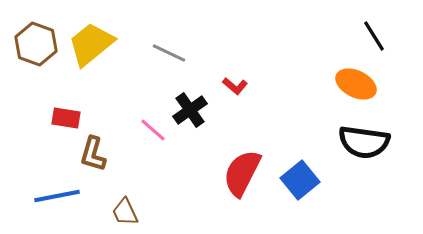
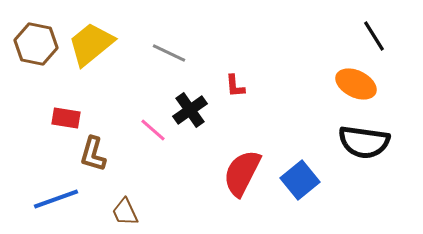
brown hexagon: rotated 9 degrees counterclockwise
red L-shape: rotated 45 degrees clockwise
blue line: moved 1 px left, 3 px down; rotated 9 degrees counterclockwise
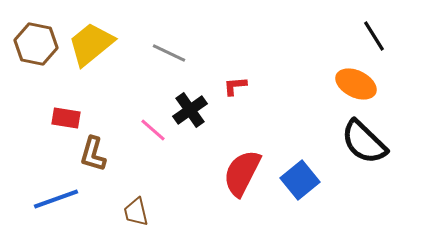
red L-shape: rotated 90 degrees clockwise
black semicircle: rotated 36 degrees clockwise
brown trapezoid: moved 11 px right; rotated 12 degrees clockwise
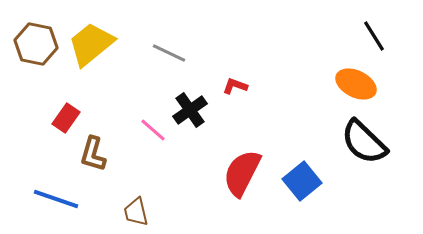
red L-shape: rotated 25 degrees clockwise
red rectangle: rotated 64 degrees counterclockwise
blue square: moved 2 px right, 1 px down
blue line: rotated 39 degrees clockwise
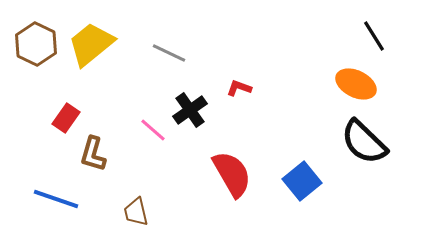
brown hexagon: rotated 15 degrees clockwise
red L-shape: moved 4 px right, 2 px down
red semicircle: moved 10 px left, 1 px down; rotated 123 degrees clockwise
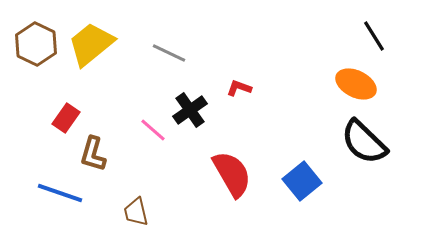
blue line: moved 4 px right, 6 px up
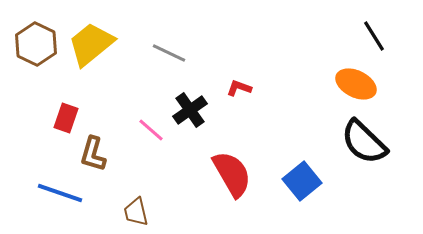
red rectangle: rotated 16 degrees counterclockwise
pink line: moved 2 px left
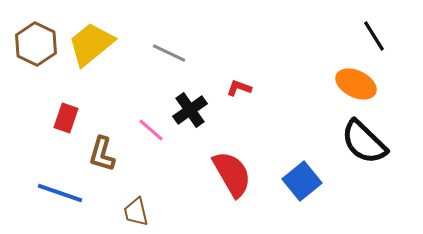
brown L-shape: moved 9 px right
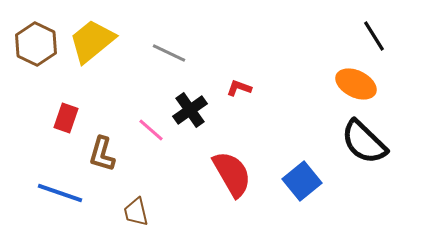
yellow trapezoid: moved 1 px right, 3 px up
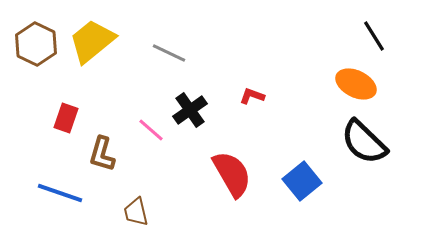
red L-shape: moved 13 px right, 8 px down
